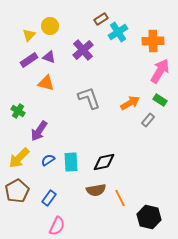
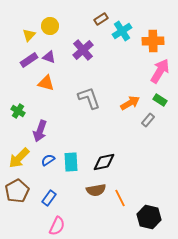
cyan cross: moved 4 px right, 1 px up
purple arrow: moved 1 px right; rotated 15 degrees counterclockwise
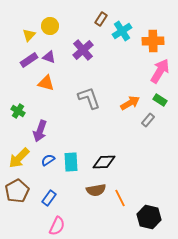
brown rectangle: rotated 24 degrees counterclockwise
black diamond: rotated 10 degrees clockwise
